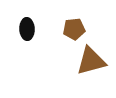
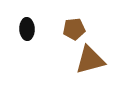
brown triangle: moved 1 px left, 1 px up
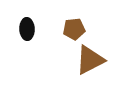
brown triangle: rotated 12 degrees counterclockwise
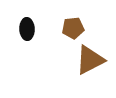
brown pentagon: moved 1 px left, 1 px up
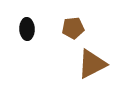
brown triangle: moved 2 px right, 4 px down
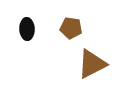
brown pentagon: moved 2 px left; rotated 15 degrees clockwise
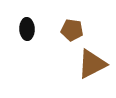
brown pentagon: moved 1 px right, 2 px down
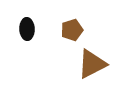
brown pentagon: rotated 25 degrees counterclockwise
